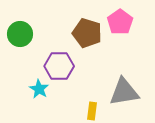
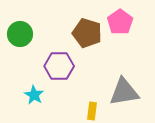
cyan star: moved 5 px left, 6 px down
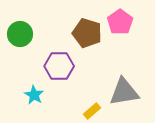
yellow rectangle: rotated 42 degrees clockwise
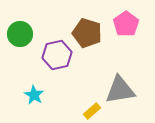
pink pentagon: moved 6 px right, 2 px down
purple hexagon: moved 2 px left, 11 px up; rotated 12 degrees counterclockwise
gray triangle: moved 4 px left, 2 px up
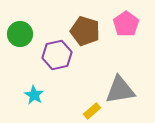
brown pentagon: moved 2 px left, 2 px up
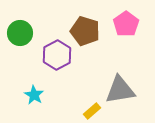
green circle: moved 1 px up
purple hexagon: rotated 16 degrees counterclockwise
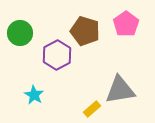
yellow rectangle: moved 2 px up
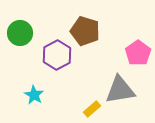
pink pentagon: moved 12 px right, 29 px down
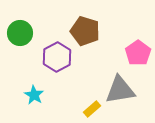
purple hexagon: moved 2 px down
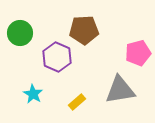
brown pentagon: moved 1 px left, 1 px up; rotated 20 degrees counterclockwise
pink pentagon: rotated 20 degrees clockwise
purple hexagon: rotated 8 degrees counterclockwise
cyan star: moved 1 px left, 1 px up
yellow rectangle: moved 15 px left, 7 px up
